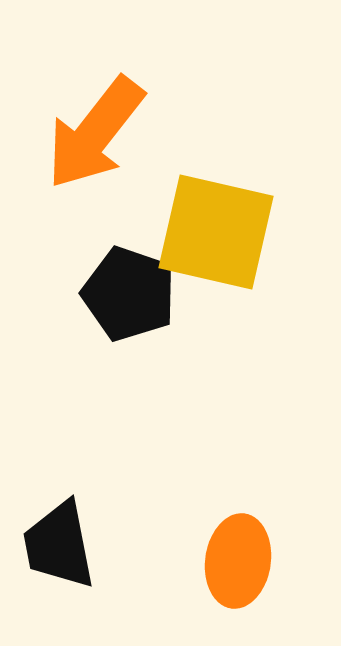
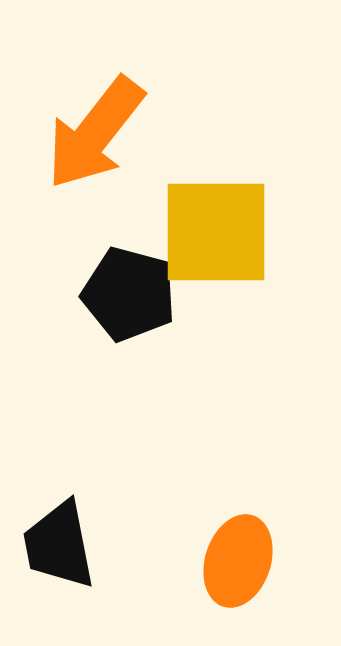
yellow square: rotated 13 degrees counterclockwise
black pentagon: rotated 4 degrees counterclockwise
orange ellipse: rotated 10 degrees clockwise
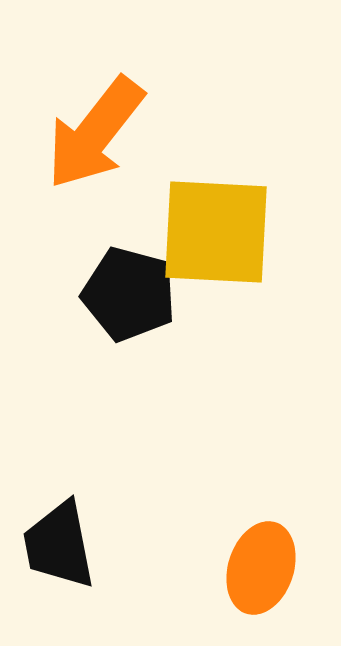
yellow square: rotated 3 degrees clockwise
orange ellipse: moved 23 px right, 7 px down
